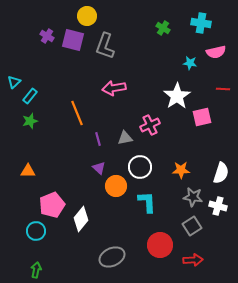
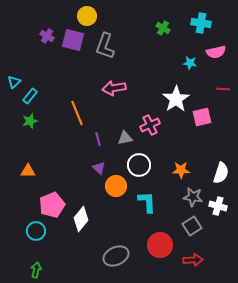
white star: moved 1 px left, 3 px down
white circle: moved 1 px left, 2 px up
gray ellipse: moved 4 px right, 1 px up
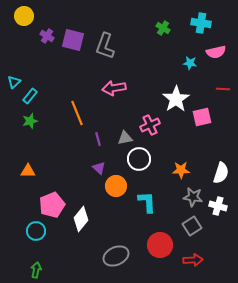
yellow circle: moved 63 px left
white circle: moved 6 px up
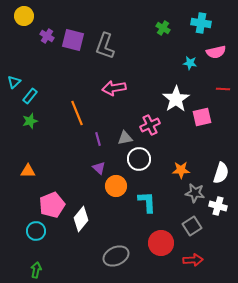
gray star: moved 2 px right, 4 px up
red circle: moved 1 px right, 2 px up
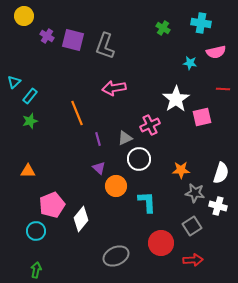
gray triangle: rotated 14 degrees counterclockwise
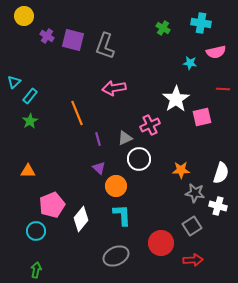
green star: rotated 14 degrees counterclockwise
cyan L-shape: moved 25 px left, 13 px down
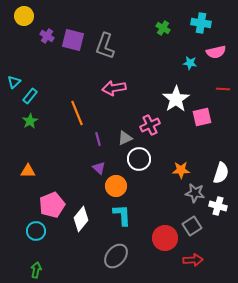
red circle: moved 4 px right, 5 px up
gray ellipse: rotated 25 degrees counterclockwise
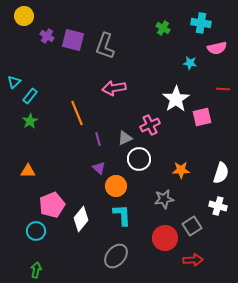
pink semicircle: moved 1 px right, 4 px up
gray star: moved 31 px left, 6 px down; rotated 18 degrees counterclockwise
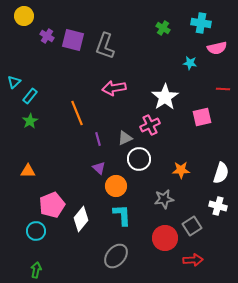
white star: moved 11 px left, 2 px up
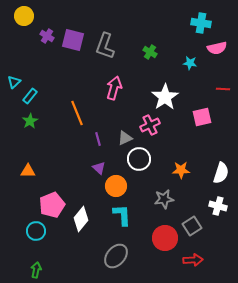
green cross: moved 13 px left, 24 px down
pink arrow: rotated 115 degrees clockwise
